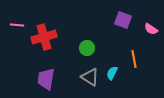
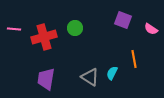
pink line: moved 3 px left, 4 px down
green circle: moved 12 px left, 20 px up
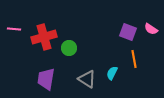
purple square: moved 5 px right, 12 px down
green circle: moved 6 px left, 20 px down
gray triangle: moved 3 px left, 2 px down
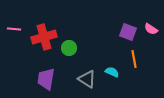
cyan semicircle: moved 1 px up; rotated 88 degrees clockwise
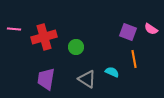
green circle: moved 7 px right, 1 px up
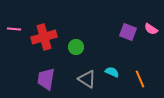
orange line: moved 6 px right, 20 px down; rotated 12 degrees counterclockwise
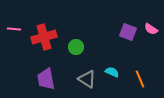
purple trapezoid: rotated 20 degrees counterclockwise
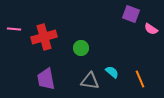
purple square: moved 3 px right, 18 px up
green circle: moved 5 px right, 1 px down
cyan semicircle: rotated 16 degrees clockwise
gray triangle: moved 3 px right, 2 px down; rotated 24 degrees counterclockwise
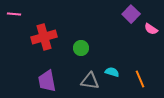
purple square: rotated 24 degrees clockwise
pink line: moved 15 px up
cyan semicircle: rotated 24 degrees counterclockwise
purple trapezoid: moved 1 px right, 2 px down
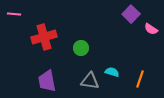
orange line: rotated 42 degrees clockwise
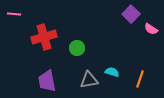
green circle: moved 4 px left
gray triangle: moved 1 px left, 1 px up; rotated 18 degrees counterclockwise
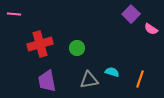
red cross: moved 4 px left, 7 px down
